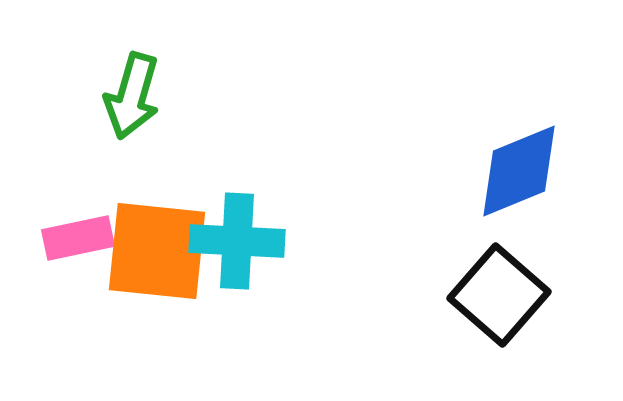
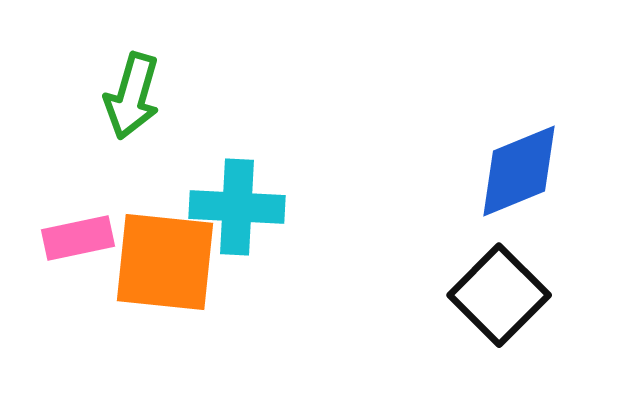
cyan cross: moved 34 px up
orange square: moved 8 px right, 11 px down
black square: rotated 4 degrees clockwise
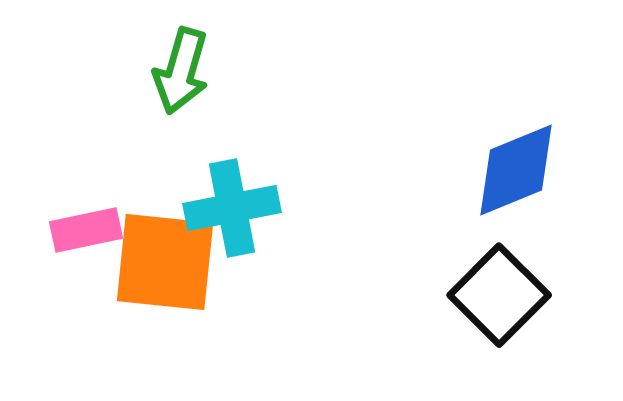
green arrow: moved 49 px right, 25 px up
blue diamond: moved 3 px left, 1 px up
cyan cross: moved 5 px left, 1 px down; rotated 14 degrees counterclockwise
pink rectangle: moved 8 px right, 8 px up
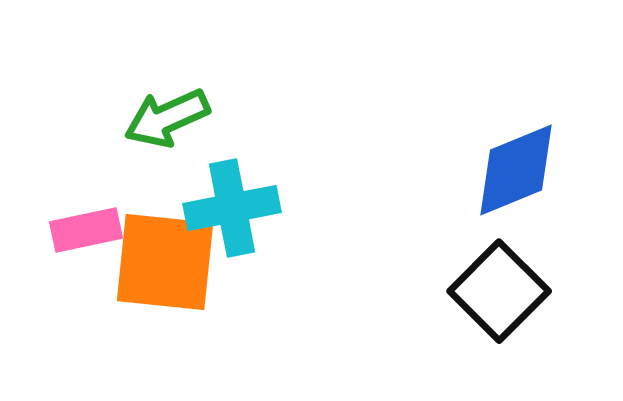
green arrow: moved 14 px left, 47 px down; rotated 50 degrees clockwise
black square: moved 4 px up
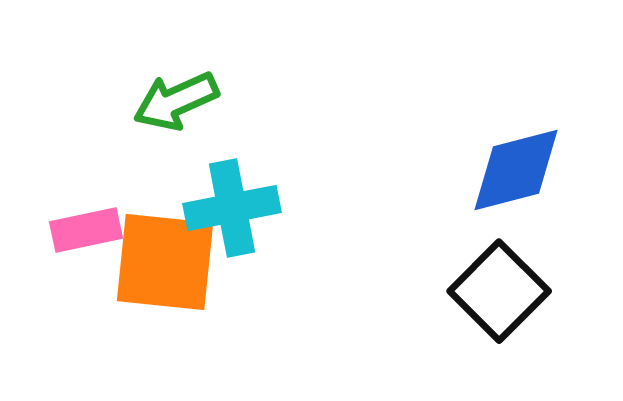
green arrow: moved 9 px right, 17 px up
blue diamond: rotated 8 degrees clockwise
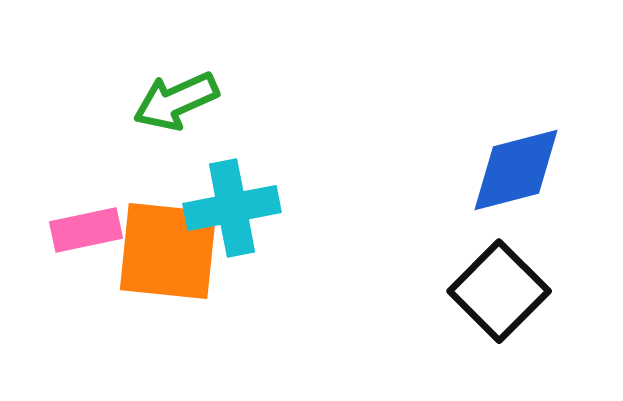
orange square: moved 3 px right, 11 px up
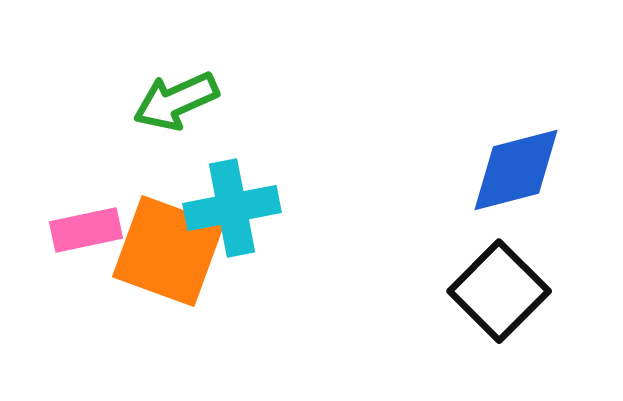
orange square: rotated 14 degrees clockwise
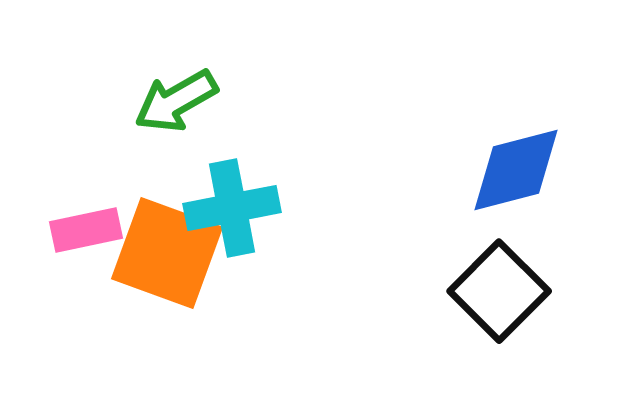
green arrow: rotated 6 degrees counterclockwise
orange square: moved 1 px left, 2 px down
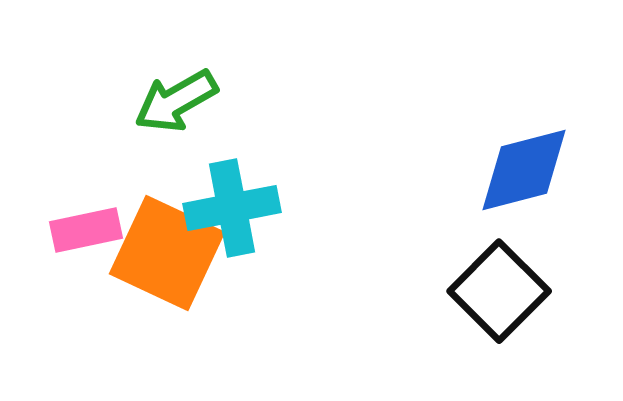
blue diamond: moved 8 px right
orange square: rotated 5 degrees clockwise
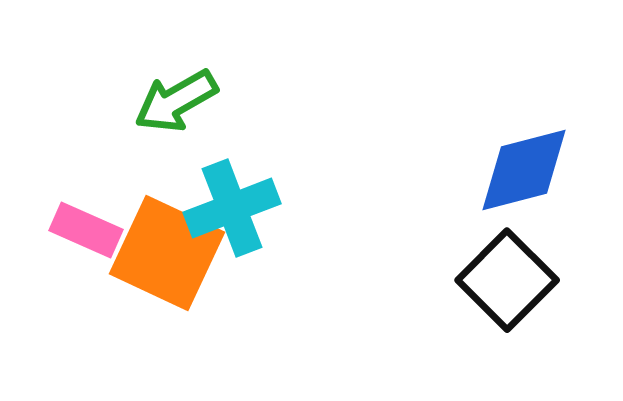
cyan cross: rotated 10 degrees counterclockwise
pink rectangle: rotated 36 degrees clockwise
black square: moved 8 px right, 11 px up
